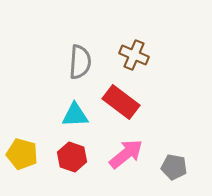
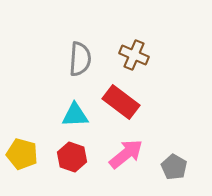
gray semicircle: moved 3 px up
gray pentagon: rotated 20 degrees clockwise
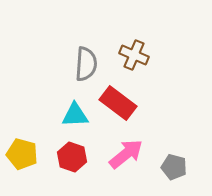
gray semicircle: moved 6 px right, 5 px down
red rectangle: moved 3 px left, 1 px down
gray pentagon: rotated 15 degrees counterclockwise
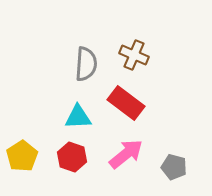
red rectangle: moved 8 px right
cyan triangle: moved 3 px right, 2 px down
yellow pentagon: moved 2 px down; rotated 24 degrees clockwise
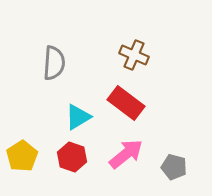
gray semicircle: moved 32 px left, 1 px up
cyan triangle: rotated 28 degrees counterclockwise
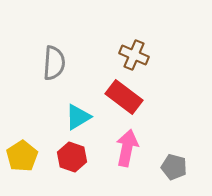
red rectangle: moved 2 px left, 6 px up
pink arrow: moved 1 px right, 6 px up; rotated 39 degrees counterclockwise
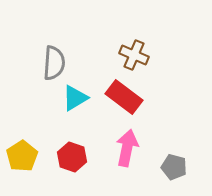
cyan triangle: moved 3 px left, 19 px up
